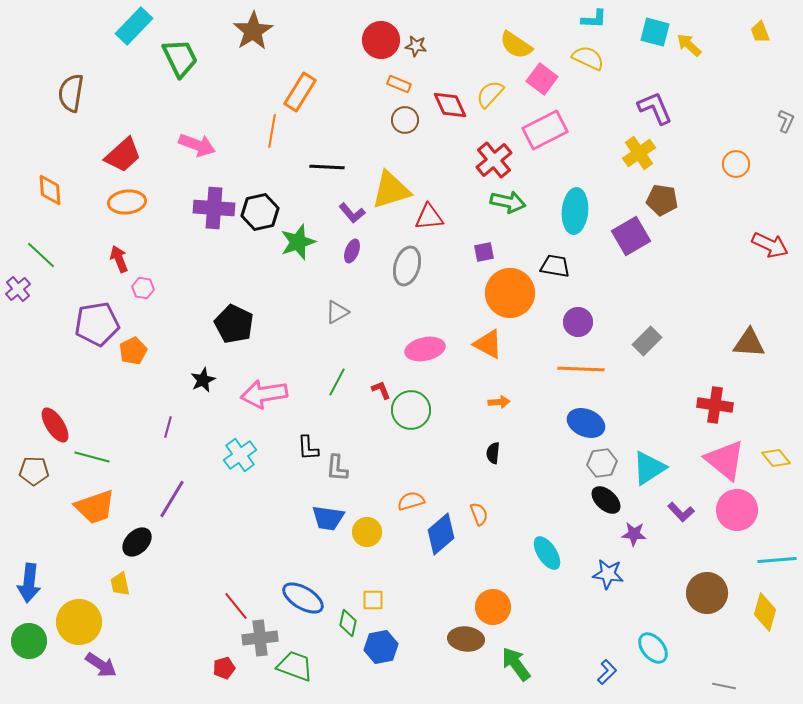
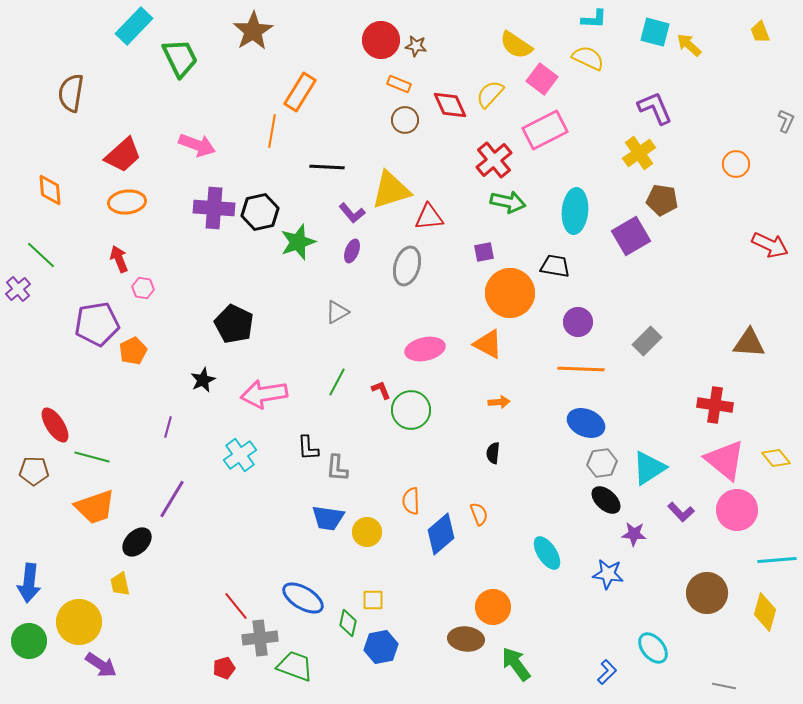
orange semicircle at (411, 501): rotated 76 degrees counterclockwise
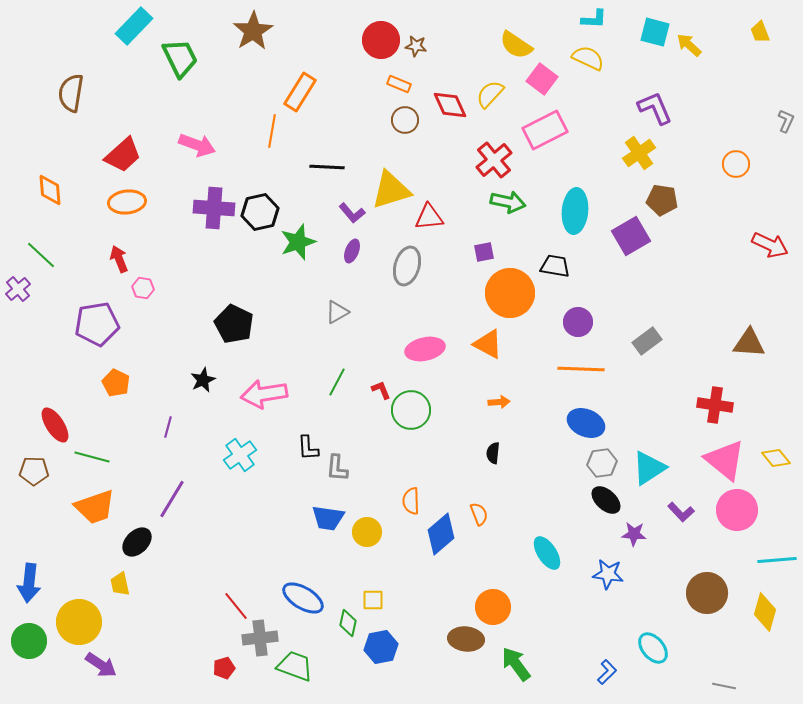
gray rectangle at (647, 341): rotated 8 degrees clockwise
orange pentagon at (133, 351): moved 17 px left, 32 px down; rotated 20 degrees counterclockwise
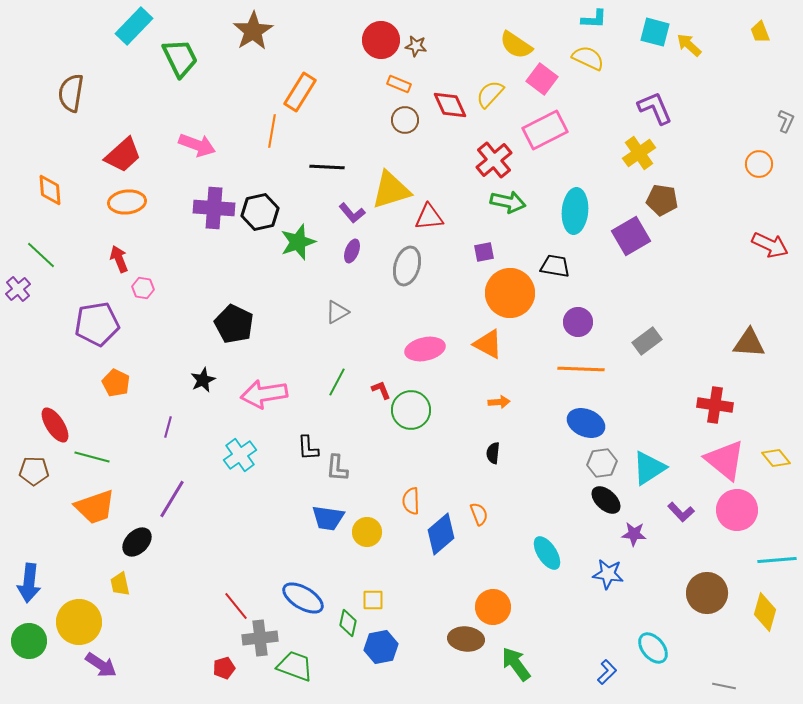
orange circle at (736, 164): moved 23 px right
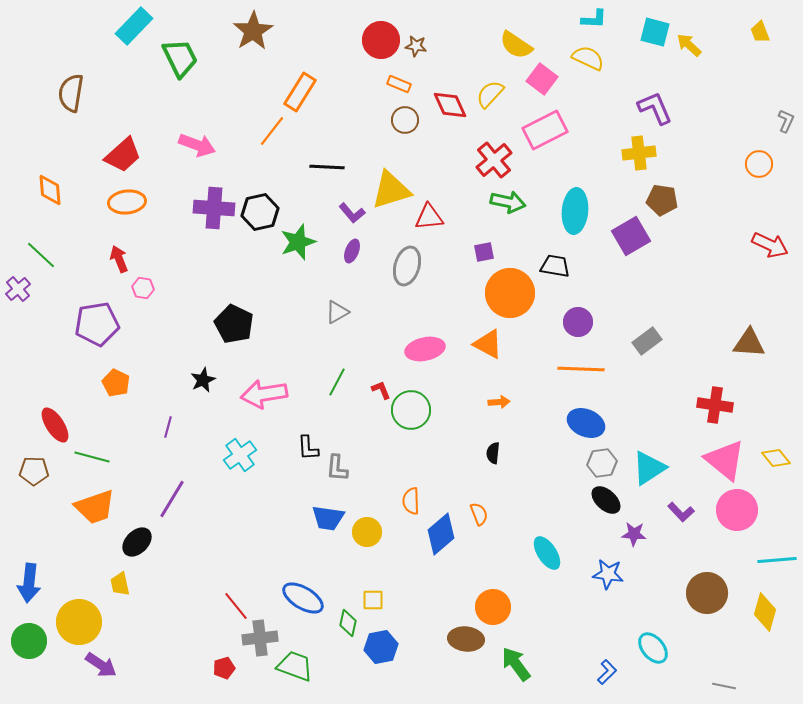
orange line at (272, 131): rotated 28 degrees clockwise
yellow cross at (639, 153): rotated 28 degrees clockwise
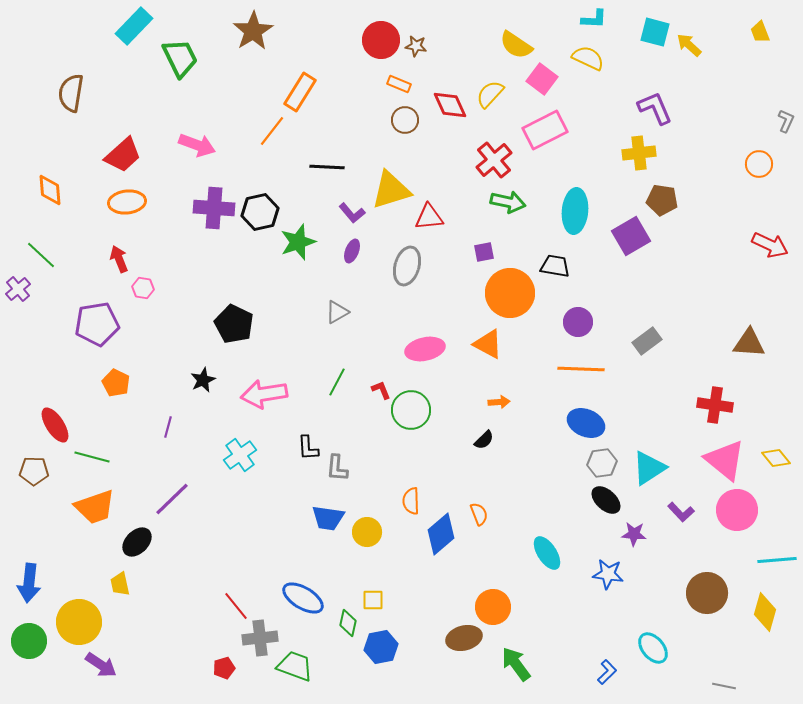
black semicircle at (493, 453): moved 9 px left, 13 px up; rotated 140 degrees counterclockwise
purple line at (172, 499): rotated 15 degrees clockwise
brown ellipse at (466, 639): moved 2 px left, 1 px up; rotated 20 degrees counterclockwise
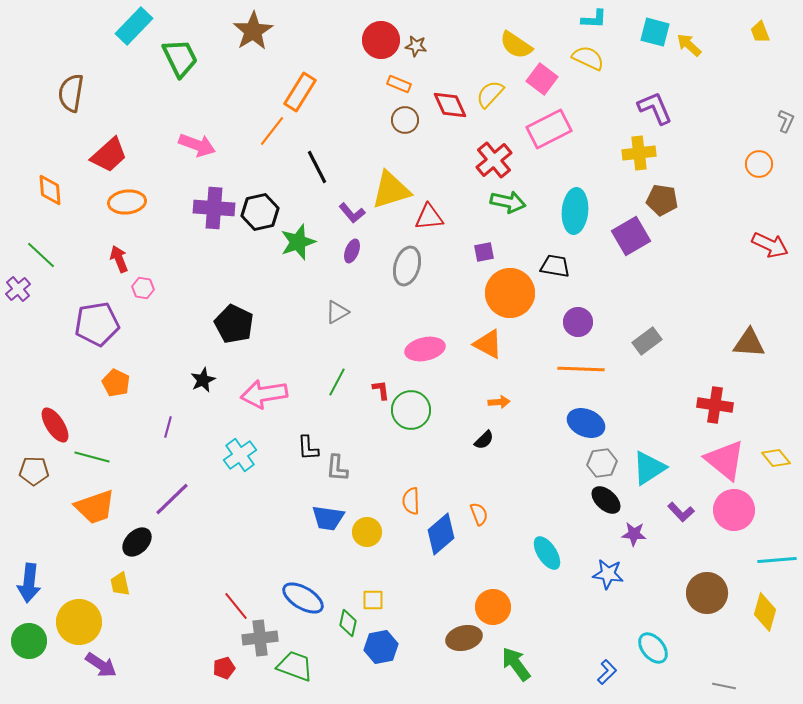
pink rectangle at (545, 130): moved 4 px right, 1 px up
red trapezoid at (123, 155): moved 14 px left
black line at (327, 167): moved 10 px left; rotated 60 degrees clockwise
red L-shape at (381, 390): rotated 15 degrees clockwise
pink circle at (737, 510): moved 3 px left
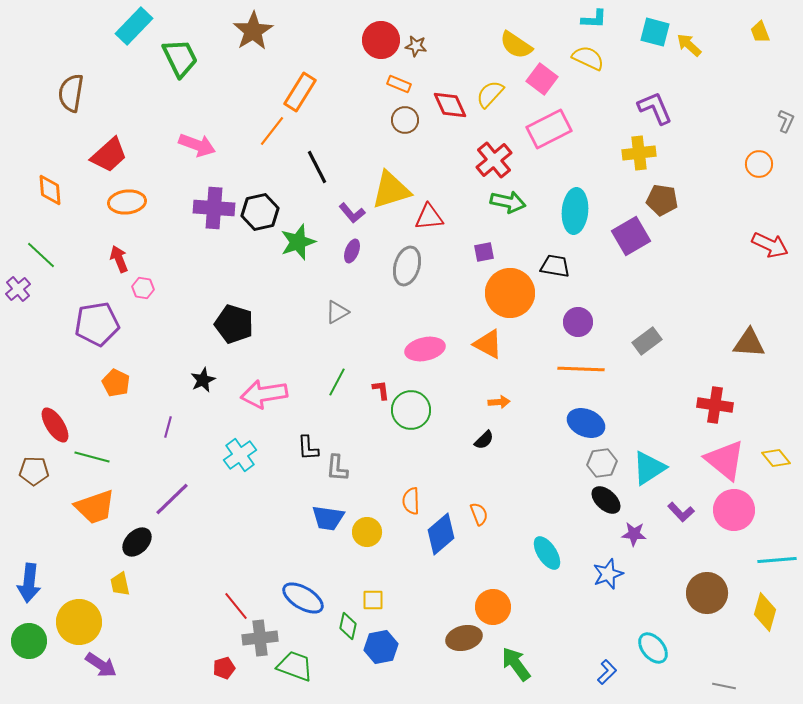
black pentagon at (234, 324): rotated 9 degrees counterclockwise
blue star at (608, 574): rotated 28 degrees counterclockwise
green diamond at (348, 623): moved 3 px down
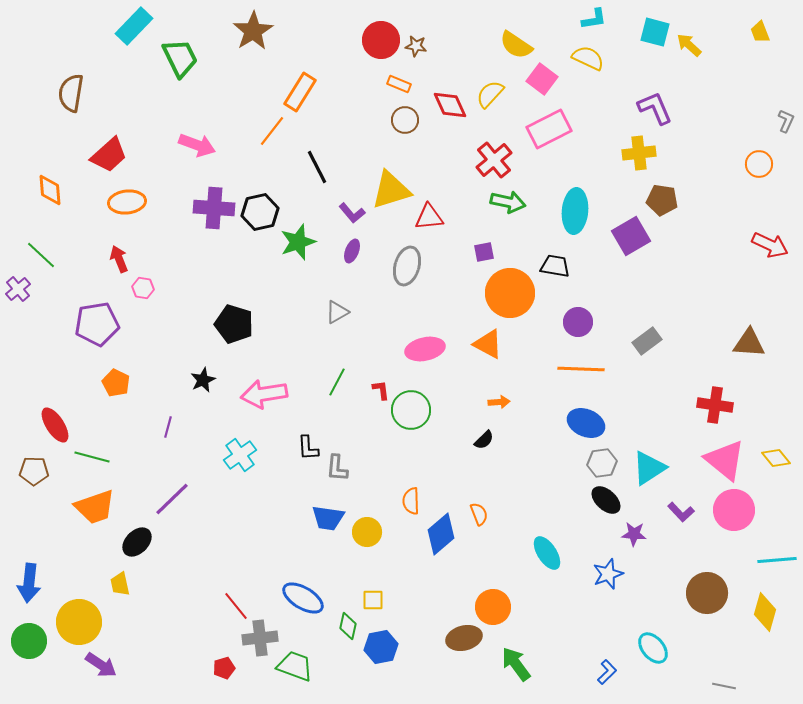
cyan L-shape at (594, 19): rotated 12 degrees counterclockwise
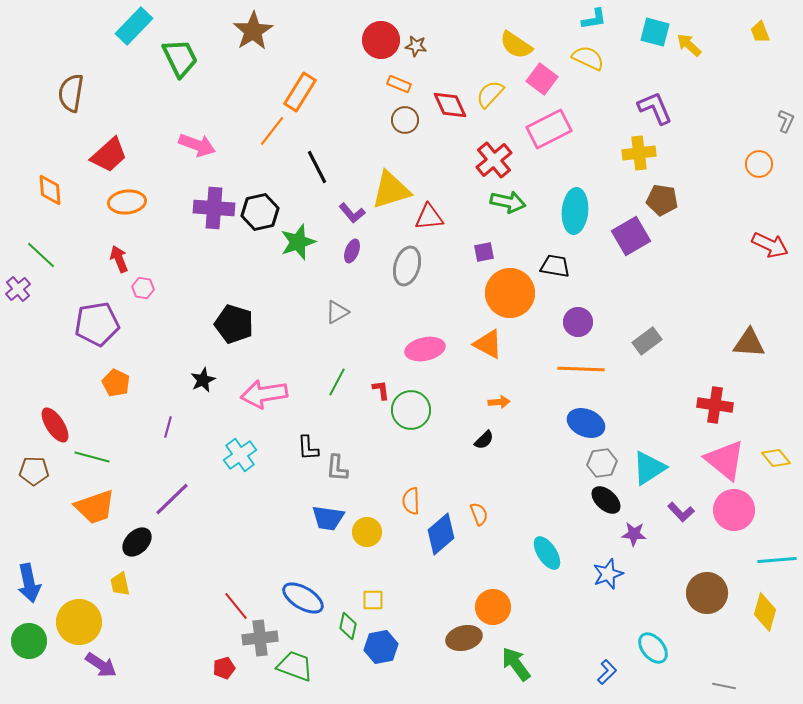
blue arrow at (29, 583): rotated 18 degrees counterclockwise
